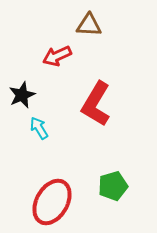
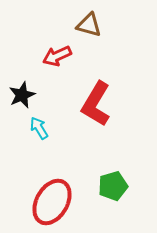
brown triangle: rotated 12 degrees clockwise
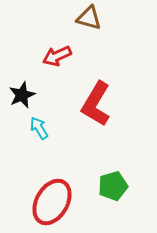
brown triangle: moved 7 px up
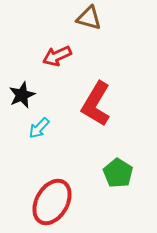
cyan arrow: rotated 105 degrees counterclockwise
green pentagon: moved 5 px right, 13 px up; rotated 24 degrees counterclockwise
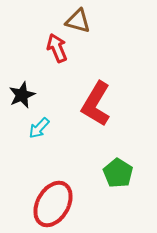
brown triangle: moved 11 px left, 3 px down
red arrow: moved 8 px up; rotated 92 degrees clockwise
red ellipse: moved 1 px right, 2 px down
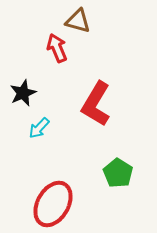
black star: moved 1 px right, 2 px up
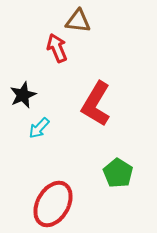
brown triangle: rotated 8 degrees counterclockwise
black star: moved 2 px down
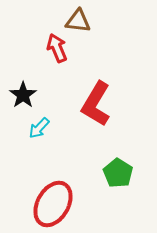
black star: rotated 12 degrees counterclockwise
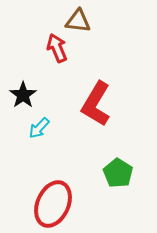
red ellipse: rotated 6 degrees counterclockwise
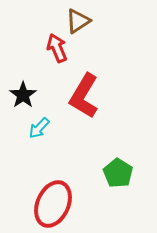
brown triangle: rotated 40 degrees counterclockwise
red L-shape: moved 12 px left, 8 px up
